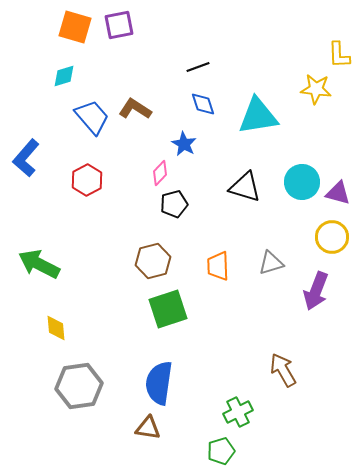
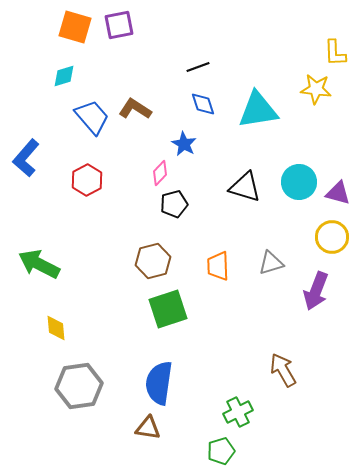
yellow L-shape: moved 4 px left, 2 px up
cyan triangle: moved 6 px up
cyan circle: moved 3 px left
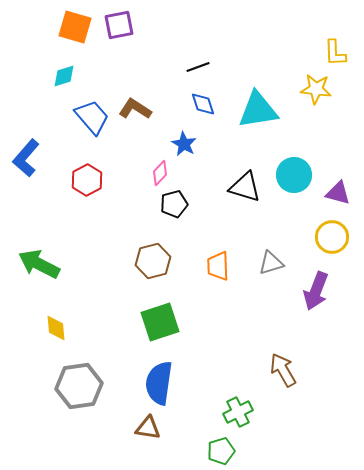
cyan circle: moved 5 px left, 7 px up
green square: moved 8 px left, 13 px down
